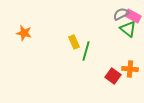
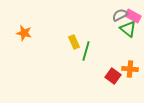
gray semicircle: moved 1 px left, 1 px down
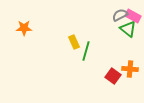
orange star: moved 5 px up; rotated 14 degrees counterclockwise
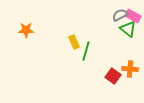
orange star: moved 2 px right, 2 px down
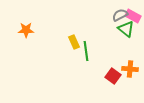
green triangle: moved 2 px left
green line: rotated 24 degrees counterclockwise
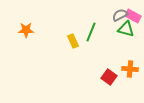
green triangle: rotated 24 degrees counterclockwise
yellow rectangle: moved 1 px left, 1 px up
green line: moved 5 px right, 19 px up; rotated 30 degrees clockwise
red square: moved 4 px left, 1 px down
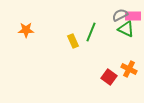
pink rectangle: rotated 28 degrees counterclockwise
green triangle: rotated 12 degrees clockwise
orange cross: moved 1 px left; rotated 21 degrees clockwise
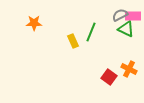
orange star: moved 8 px right, 7 px up
